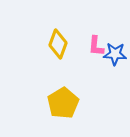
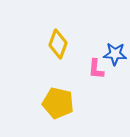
pink L-shape: moved 23 px down
yellow pentagon: moved 5 px left; rotated 28 degrees counterclockwise
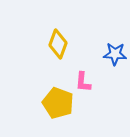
pink L-shape: moved 13 px left, 13 px down
yellow pentagon: rotated 8 degrees clockwise
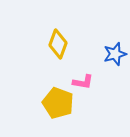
blue star: rotated 20 degrees counterclockwise
pink L-shape: rotated 85 degrees counterclockwise
